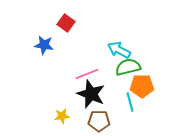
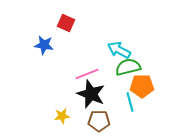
red square: rotated 12 degrees counterclockwise
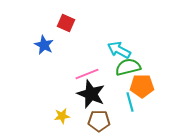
blue star: rotated 18 degrees clockwise
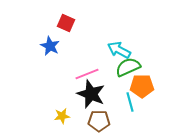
blue star: moved 6 px right, 1 px down
green semicircle: rotated 10 degrees counterclockwise
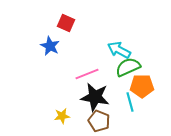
black star: moved 4 px right, 3 px down; rotated 12 degrees counterclockwise
brown pentagon: rotated 20 degrees clockwise
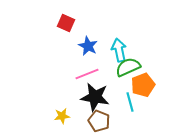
blue star: moved 38 px right
cyan arrow: rotated 50 degrees clockwise
orange pentagon: moved 1 px right, 1 px up; rotated 20 degrees counterclockwise
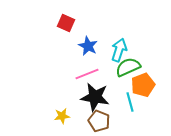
cyan arrow: rotated 30 degrees clockwise
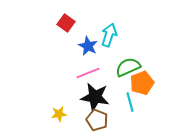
red square: rotated 12 degrees clockwise
cyan arrow: moved 10 px left, 15 px up
pink line: moved 1 px right, 1 px up
orange pentagon: moved 1 px left, 2 px up
yellow star: moved 3 px left, 2 px up
brown pentagon: moved 2 px left, 1 px up
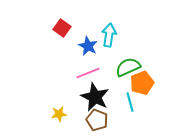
red square: moved 4 px left, 5 px down
cyan arrow: rotated 10 degrees counterclockwise
black star: rotated 16 degrees clockwise
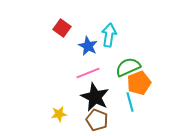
orange pentagon: moved 3 px left
